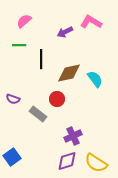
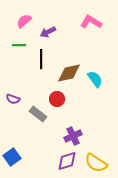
purple arrow: moved 17 px left
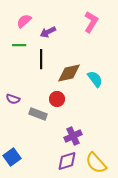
pink L-shape: rotated 90 degrees clockwise
gray rectangle: rotated 18 degrees counterclockwise
yellow semicircle: rotated 15 degrees clockwise
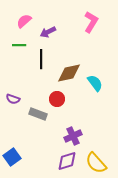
cyan semicircle: moved 4 px down
